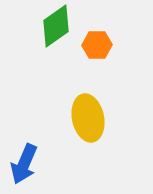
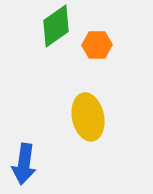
yellow ellipse: moved 1 px up
blue arrow: rotated 15 degrees counterclockwise
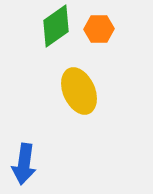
orange hexagon: moved 2 px right, 16 px up
yellow ellipse: moved 9 px left, 26 px up; rotated 12 degrees counterclockwise
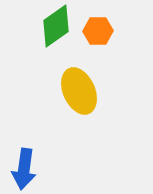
orange hexagon: moved 1 px left, 2 px down
blue arrow: moved 5 px down
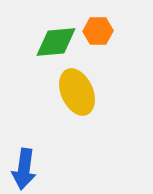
green diamond: moved 16 px down; rotated 30 degrees clockwise
yellow ellipse: moved 2 px left, 1 px down
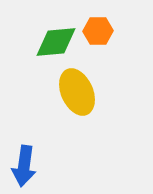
blue arrow: moved 3 px up
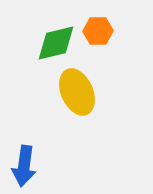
green diamond: moved 1 px down; rotated 9 degrees counterclockwise
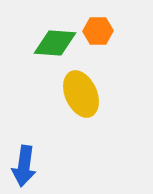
green diamond: moved 1 px left; rotated 18 degrees clockwise
yellow ellipse: moved 4 px right, 2 px down
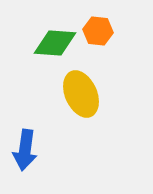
orange hexagon: rotated 8 degrees clockwise
blue arrow: moved 1 px right, 16 px up
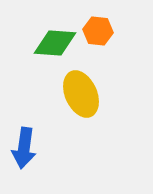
blue arrow: moved 1 px left, 2 px up
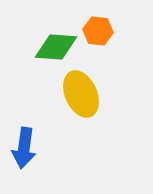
green diamond: moved 1 px right, 4 px down
